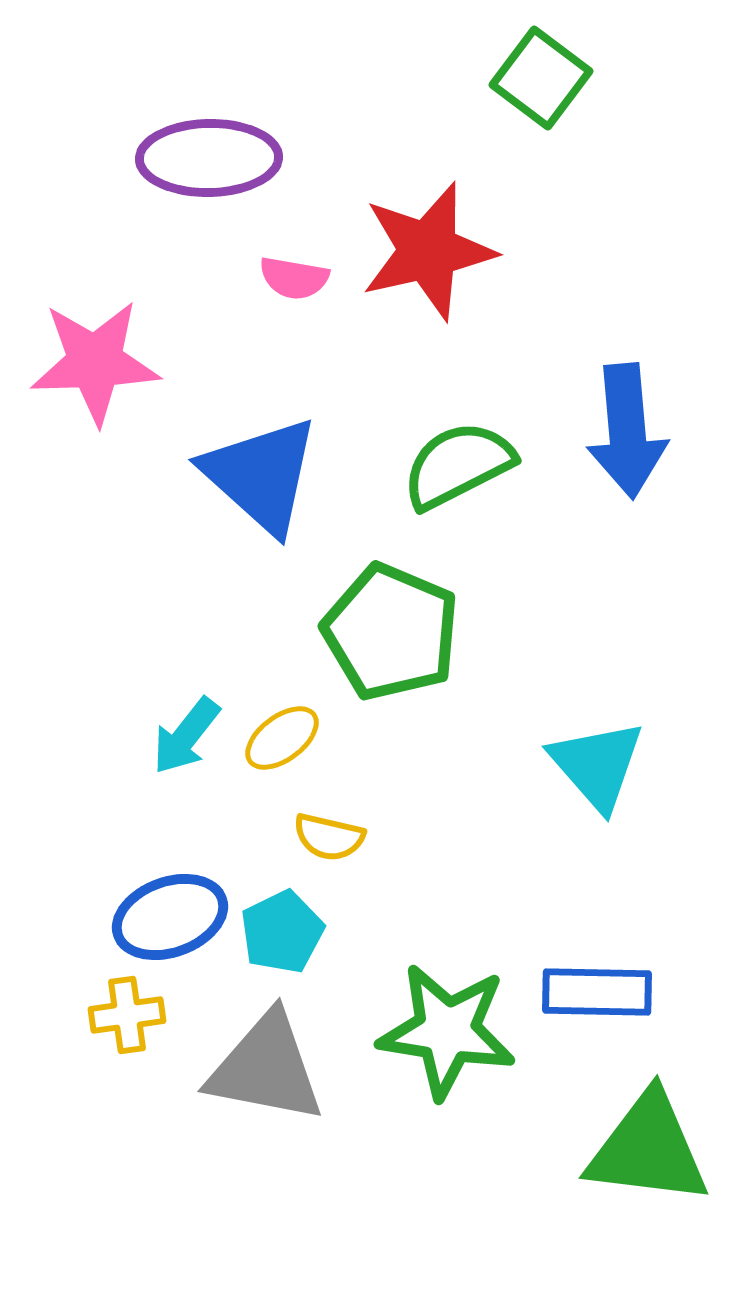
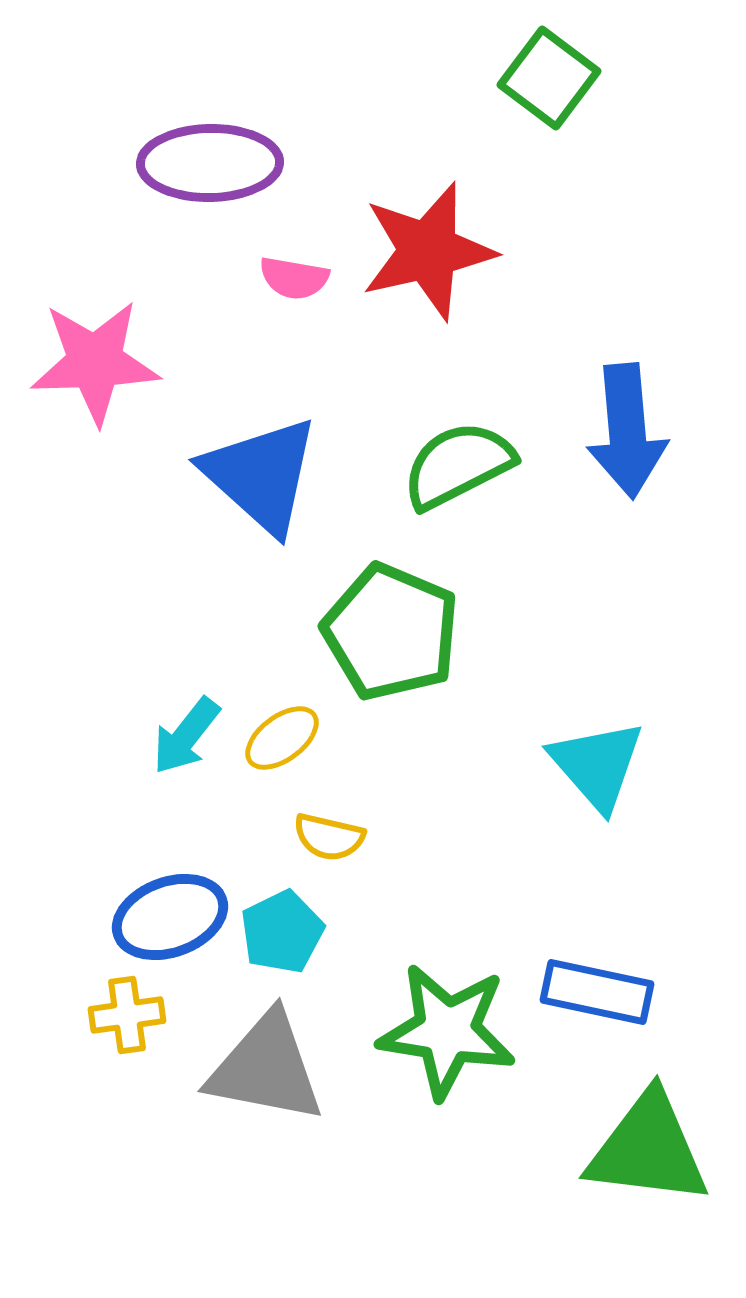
green square: moved 8 px right
purple ellipse: moved 1 px right, 5 px down
blue rectangle: rotated 11 degrees clockwise
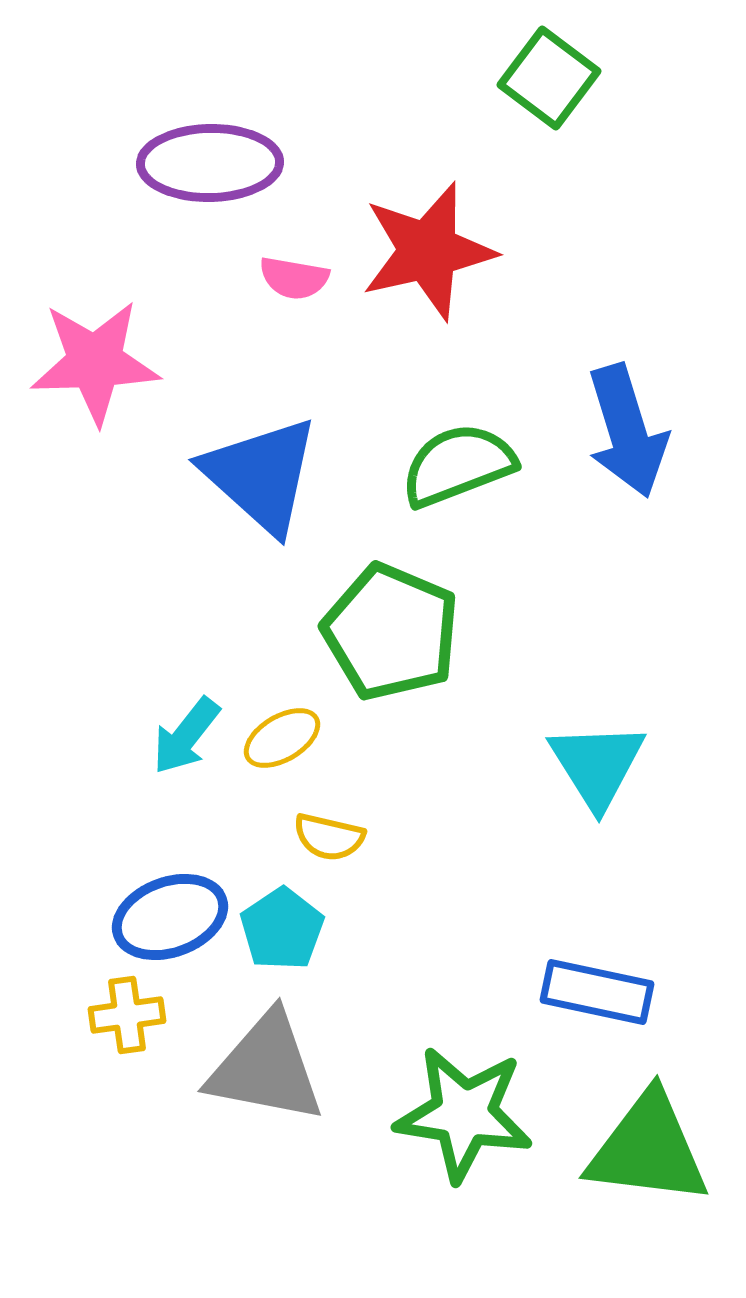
blue arrow: rotated 12 degrees counterclockwise
green semicircle: rotated 6 degrees clockwise
yellow ellipse: rotated 6 degrees clockwise
cyan triangle: rotated 9 degrees clockwise
cyan pentagon: moved 3 px up; rotated 8 degrees counterclockwise
green star: moved 17 px right, 83 px down
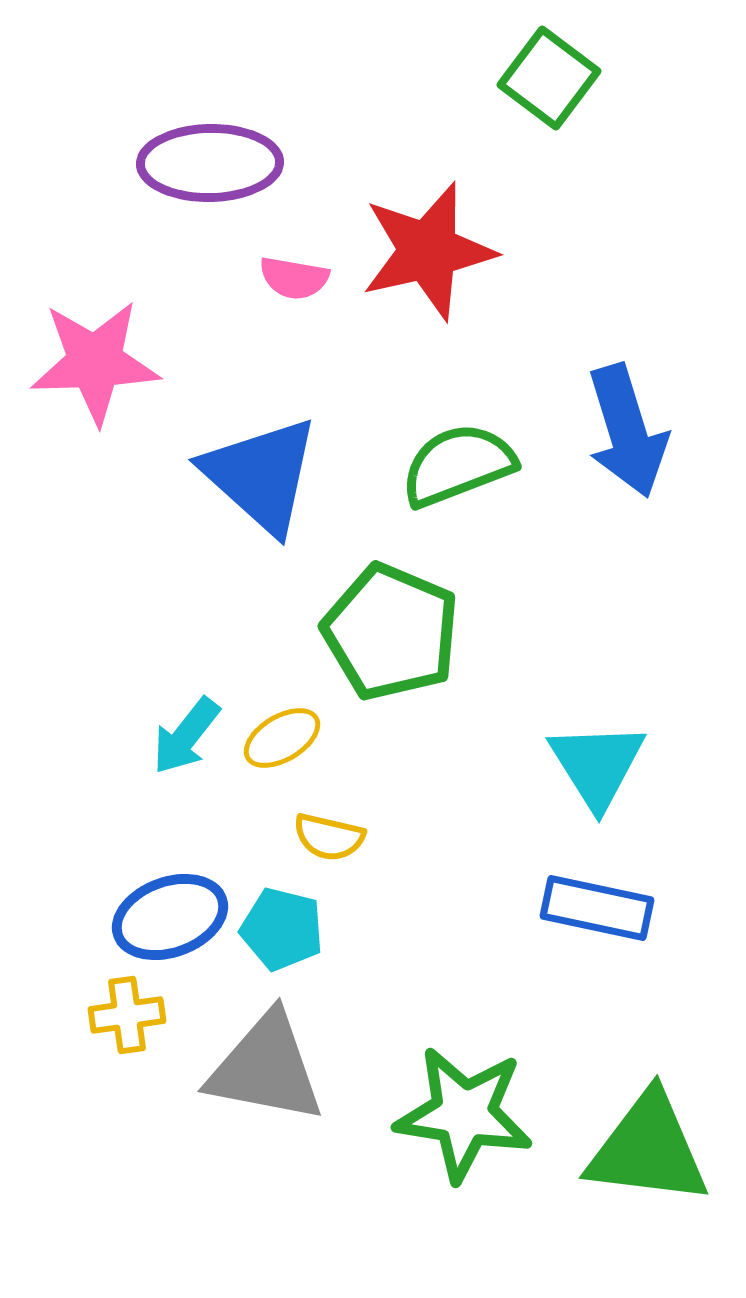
cyan pentagon: rotated 24 degrees counterclockwise
blue rectangle: moved 84 px up
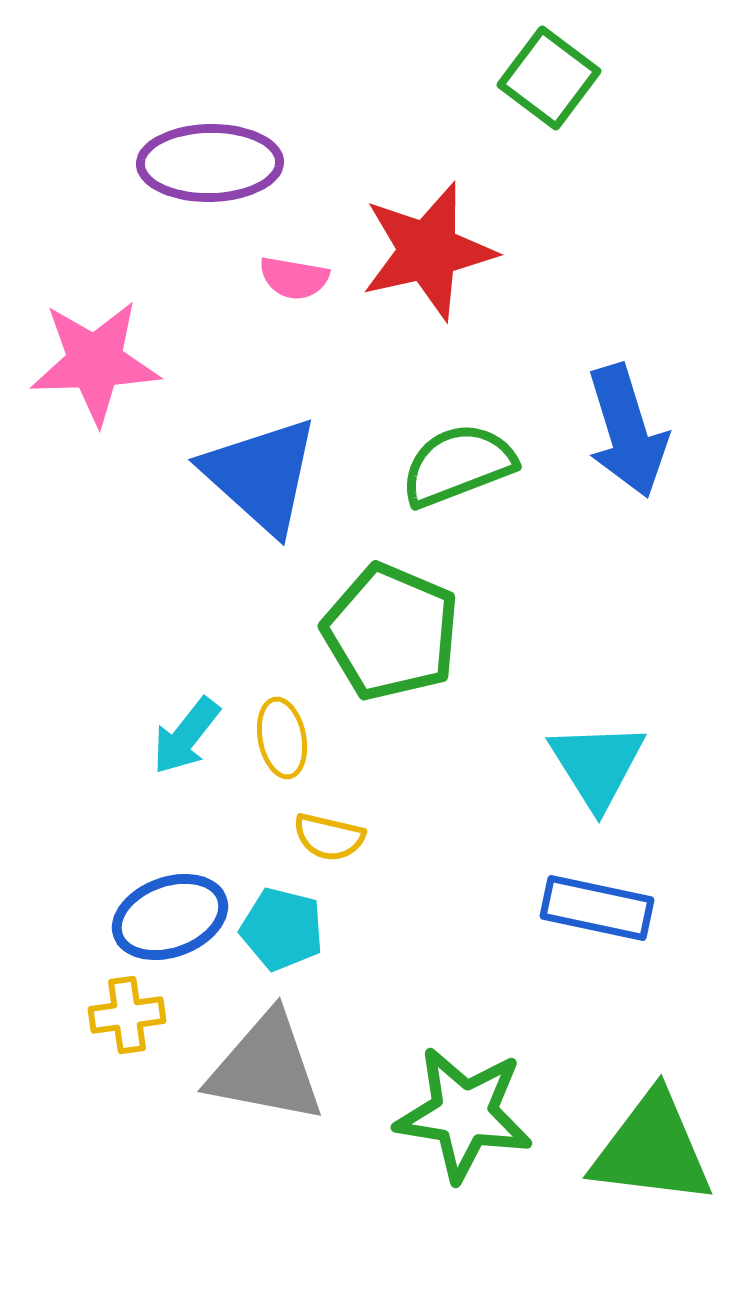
yellow ellipse: rotated 70 degrees counterclockwise
green triangle: moved 4 px right
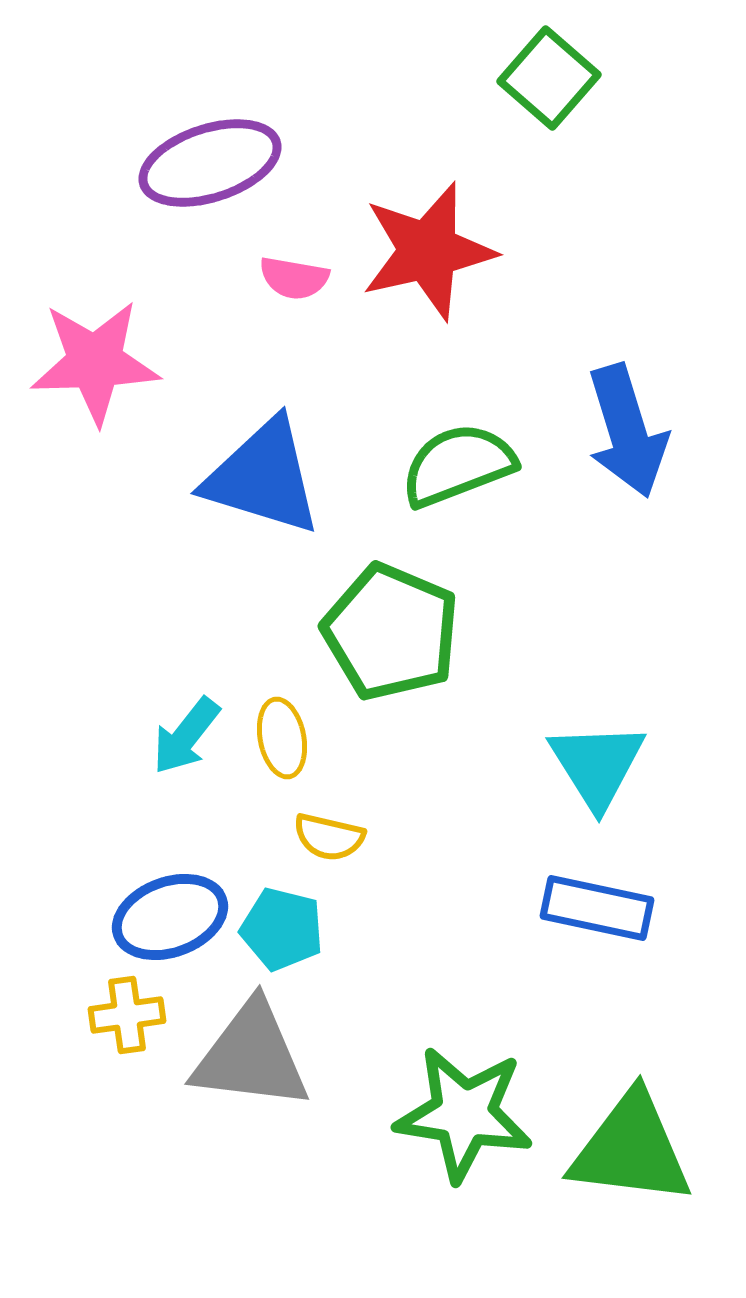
green square: rotated 4 degrees clockwise
purple ellipse: rotated 17 degrees counterclockwise
blue triangle: moved 2 px right, 2 px down; rotated 25 degrees counterclockwise
gray triangle: moved 15 px left, 12 px up; rotated 4 degrees counterclockwise
green triangle: moved 21 px left
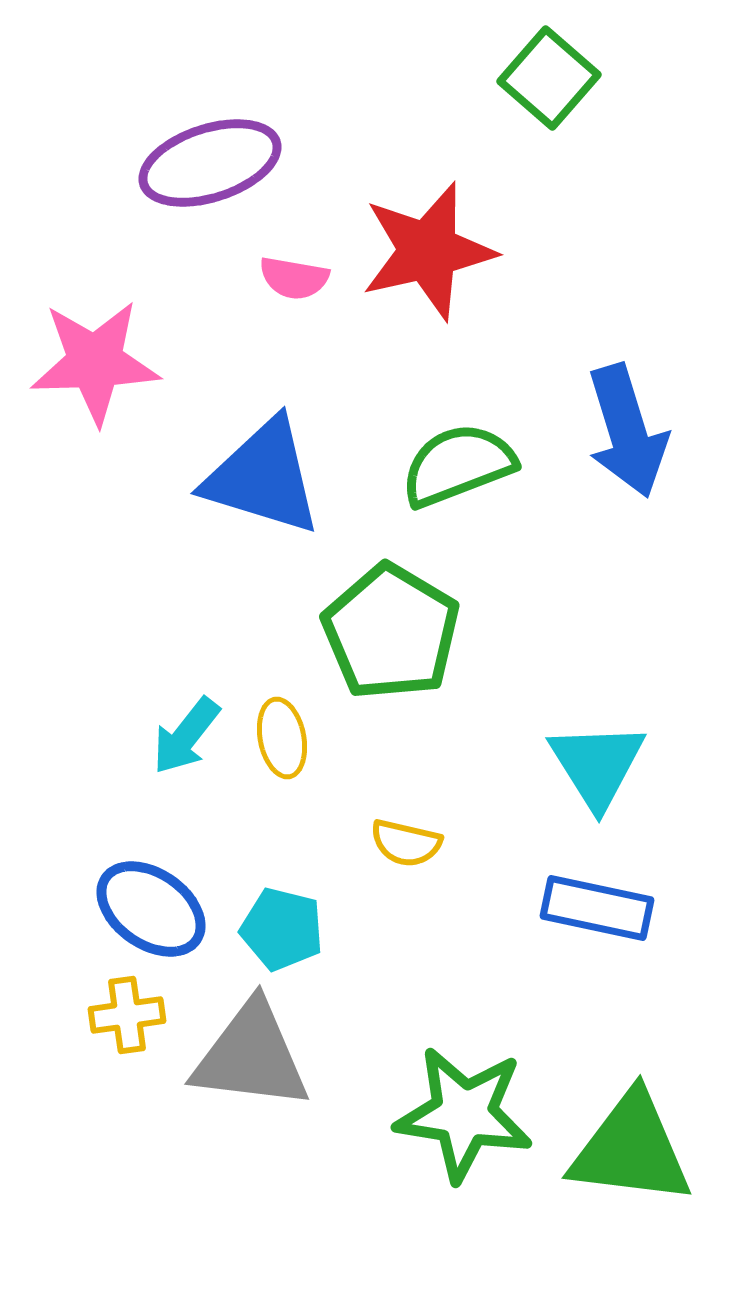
green pentagon: rotated 8 degrees clockwise
yellow semicircle: moved 77 px right, 6 px down
blue ellipse: moved 19 px left, 8 px up; rotated 55 degrees clockwise
